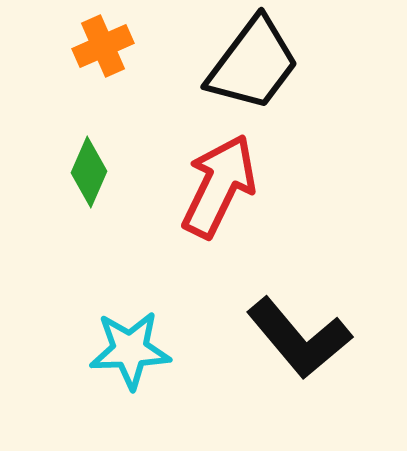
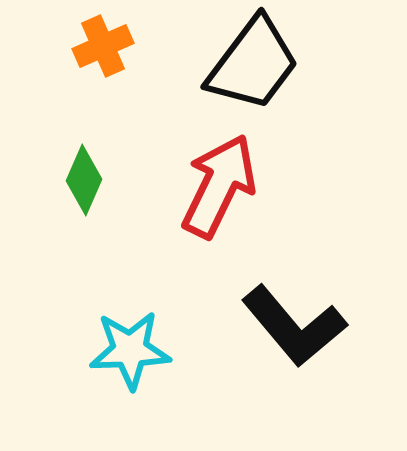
green diamond: moved 5 px left, 8 px down
black L-shape: moved 5 px left, 12 px up
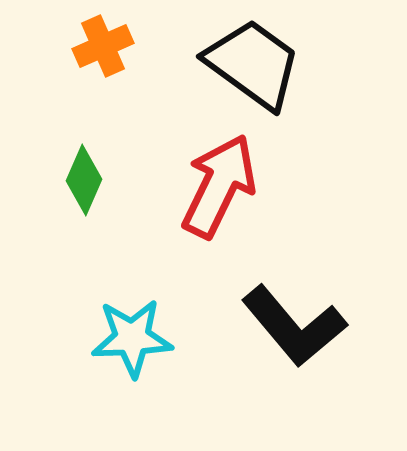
black trapezoid: rotated 91 degrees counterclockwise
cyan star: moved 2 px right, 12 px up
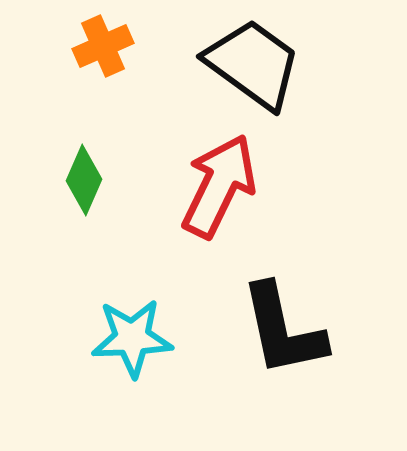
black L-shape: moved 11 px left, 4 px down; rotated 28 degrees clockwise
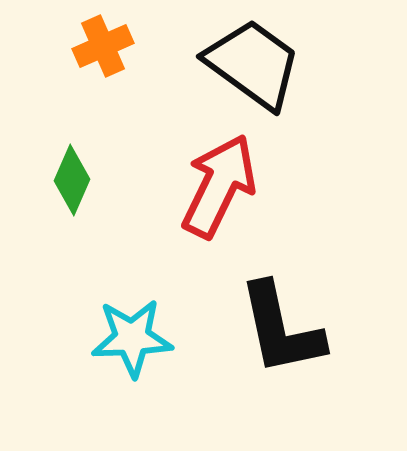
green diamond: moved 12 px left
black L-shape: moved 2 px left, 1 px up
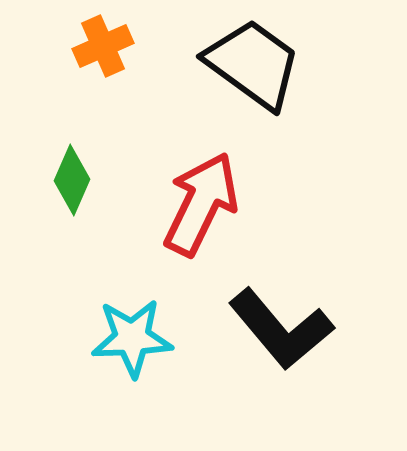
red arrow: moved 18 px left, 18 px down
black L-shape: rotated 28 degrees counterclockwise
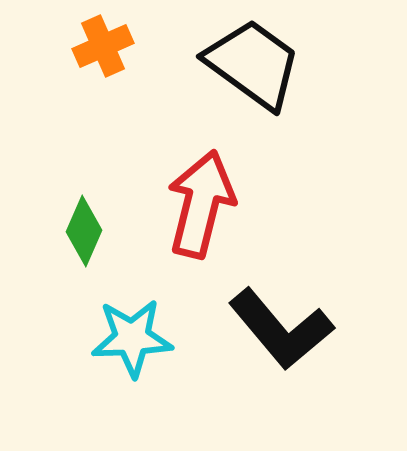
green diamond: moved 12 px right, 51 px down
red arrow: rotated 12 degrees counterclockwise
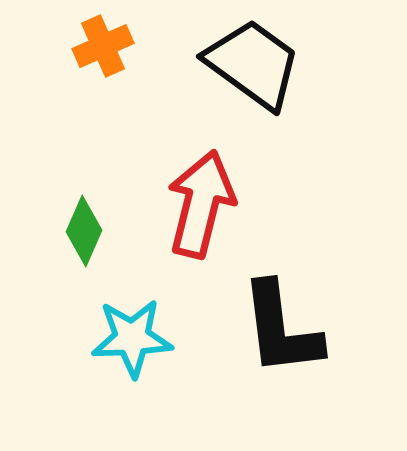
black L-shape: rotated 33 degrees clockwise
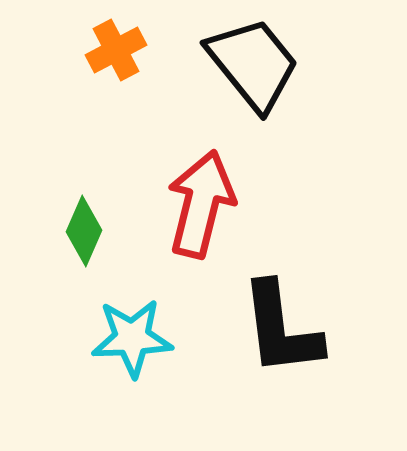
orange cross: moved 13 px right, 4 px down; rotated 4 degrees counterclockwise
black trapezoid: rotated 15 degrees clockwise
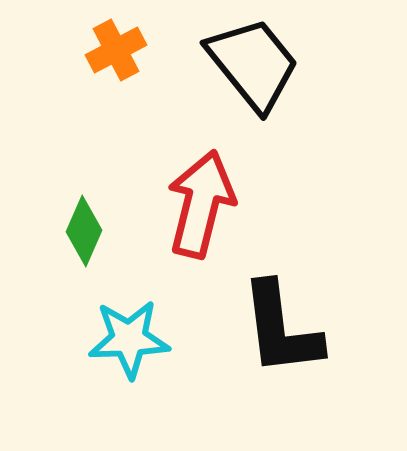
cyan star: moved 3 px left, 1 px down
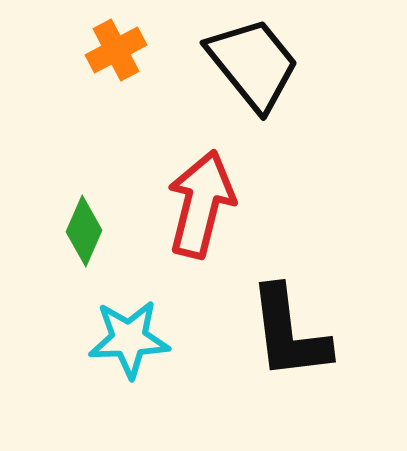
black L-shape: moved 8 px right, 4 px down
